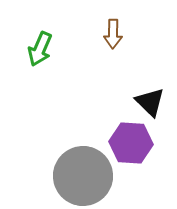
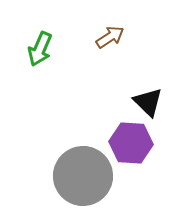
brown arrow: moved 3 px left, 3 px down; rotated 124 degrees counterclockwise
black triangle: moved 2 px left
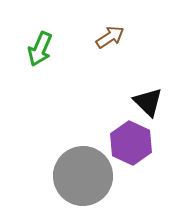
purple hexagon: rotated 21 degrees clockwise
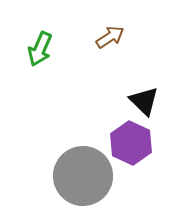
black triangle: moved 4 px left, 1 px up
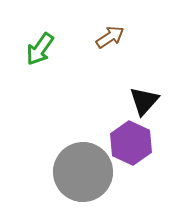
green arrow: rotated 12 degrees clockwise
black triangle: rotated 28 degrees clockwise
gray circle: moved 4 px up
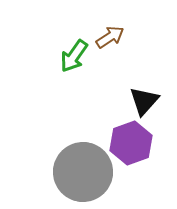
green arrow: moved 34 px right, 7 px down
purple hexagon: rotated 15 degrees clockwise
